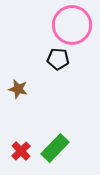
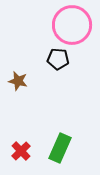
brown star: moved 8 px up
green rectangle: moved 5 px right; rotated 20 degrees counterclockwise
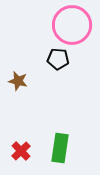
green rectangle: rotated 16 degrees counterclockwise
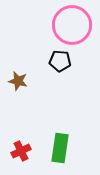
black pentagon: moved 2 px right, 2 px down
red cross: rotated 18 degrees clockwise
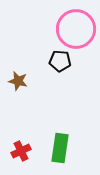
pink circle: moved 4 px right, 4 px down
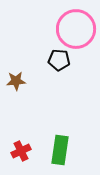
black pentagon: moved 1 px left, 1 px up
brown star: moved 2 px left; rotated 18 degrees counterclockwise
green rectangle: moved 2 px down
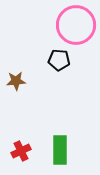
pink circle: moved 4 px up
green rectangle: rotated 8 degrees counterclockwise
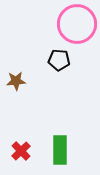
pink circle: moved 1 px right, 1 px up
red cross: rotated 18 degrees counterclockwise
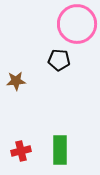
red cross: rotated 30 degrees clockwise
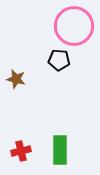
pink circle: moved 3 px left, 2 px down
brown star: moved 2 px up; rotated 18 degrees clockwise
